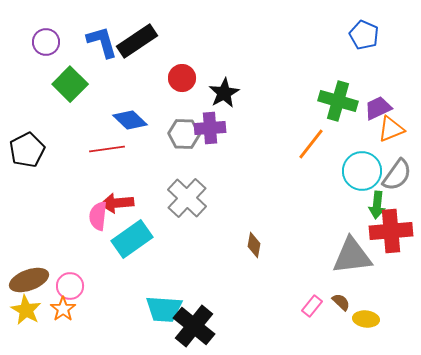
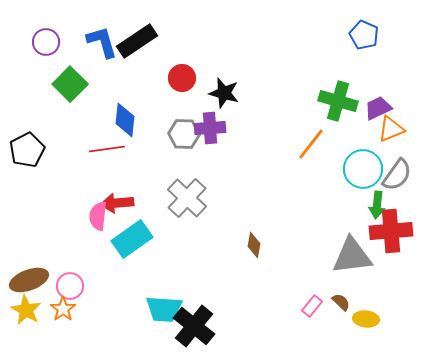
black star: rotated 28 degrees counterclockwise
blue diamond: moved 5 px left; rotated 52 degrees clockwise
cyan circle: moved 1 px right, 2 px up
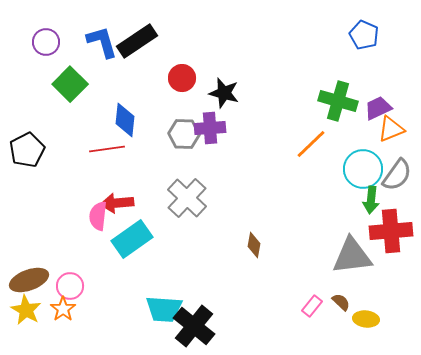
orange line: rotated 8 degrees clockwise
green arrow: moved 6 px left, 5 px up
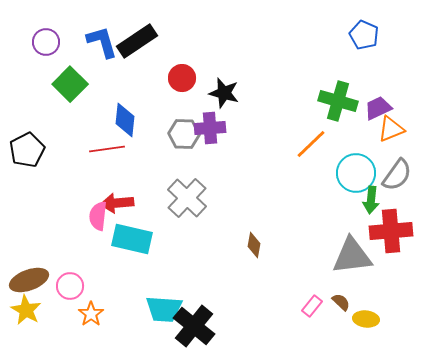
cyan circle: moved 7 px left, 4 px down
cyan rectangle: rotated 48 degrees clockwise
orange star: moved 28 px right, 5 px down
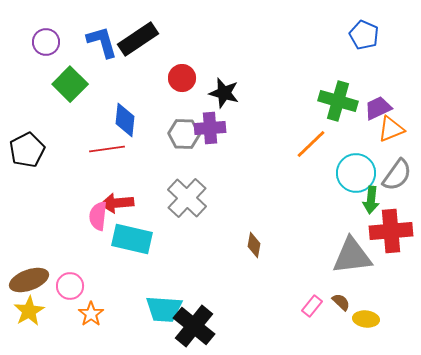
black rectangle: moved 1 px right, 2 px up
yellow star: moved 3 px right, 1 px down; rotated 12 degrees clockwise
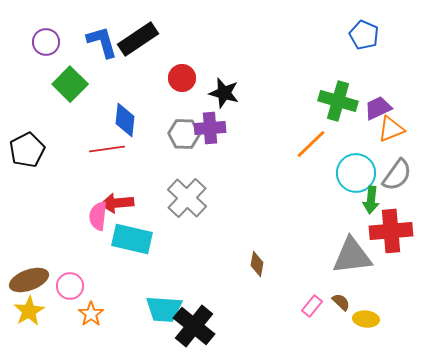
brown diamond: moved 3 px right, 19 px down
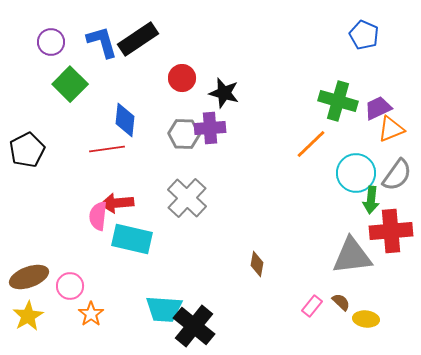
purple circle: moved 5 px right
brown ellipse: moved 3 px up
yellow star: moved 1 px left, 5 px down
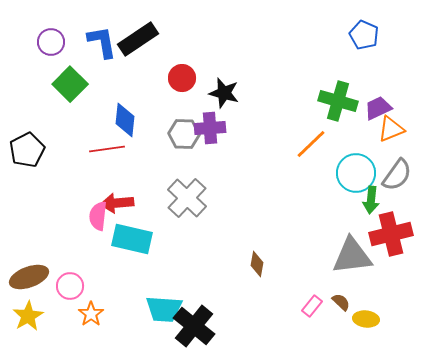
blue L-shape: rotated 6 degrees clockwise
red cross: moved 3 px down; rotated 9 degrees counterclockwise
